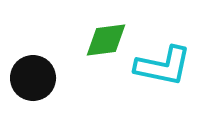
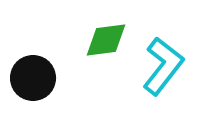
cyan L-shape: rotated 64 degrees counterclockwise
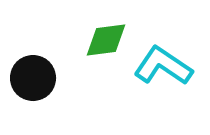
cyan L-shape: rotated 94 degrees counterclockwise
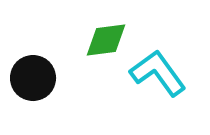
cyan L-shape: moved 5 px left, 7 px down; rotated 20 degrees clockwise
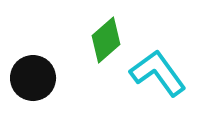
green diamond: rotated 33 degrees counterclockwise
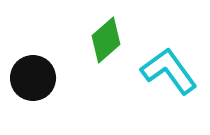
cyan L-shape: moved 11 px right, 2 px up
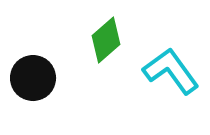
cyan L-shape: moved 2 px right
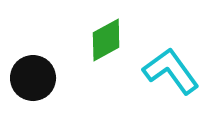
green diamond: rotated 12 degrees clockwise
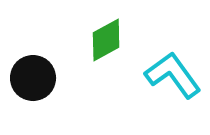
cyan L-shape: moved 2 px right, 4 px down
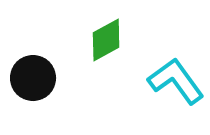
cyan L-shape: moved 3 px right, 6 px down
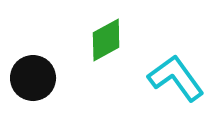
cyan L-shape: moved 3 px up
